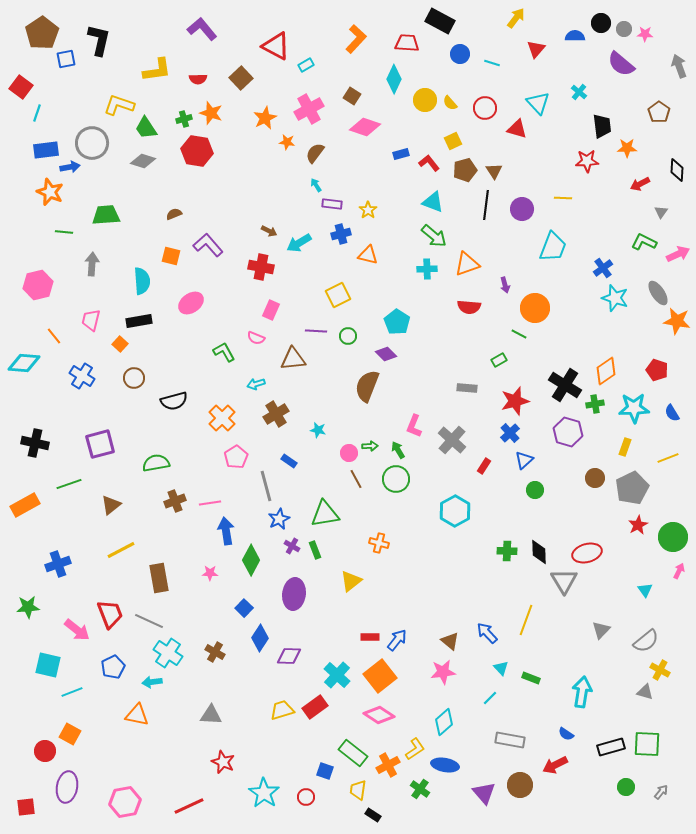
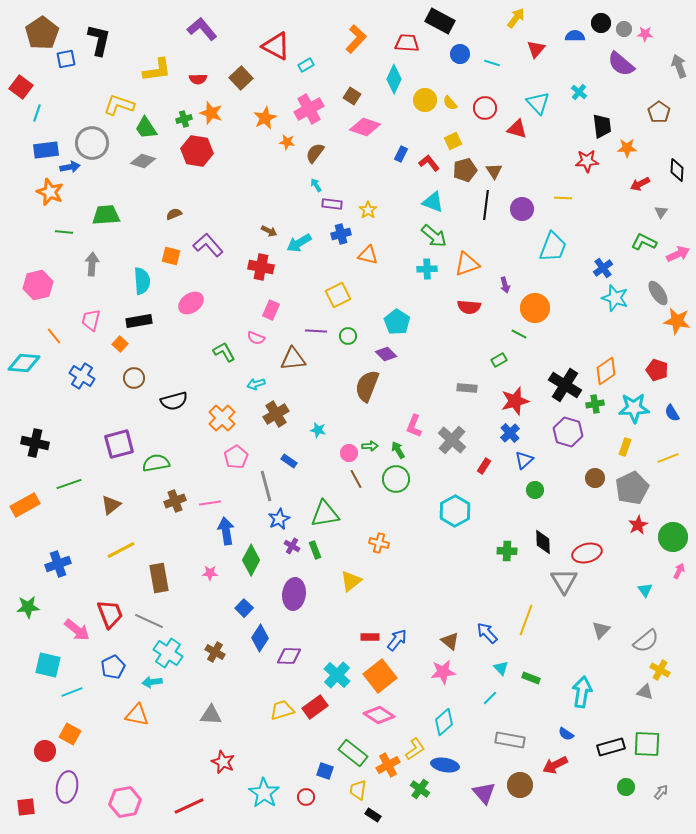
blue rectangle at (401, 154): rotated 49 degrees counterclockwise
purple square at (100, 444): moved 19 px right
black diamond at (539, 552): moved 4 px right, 10 px up
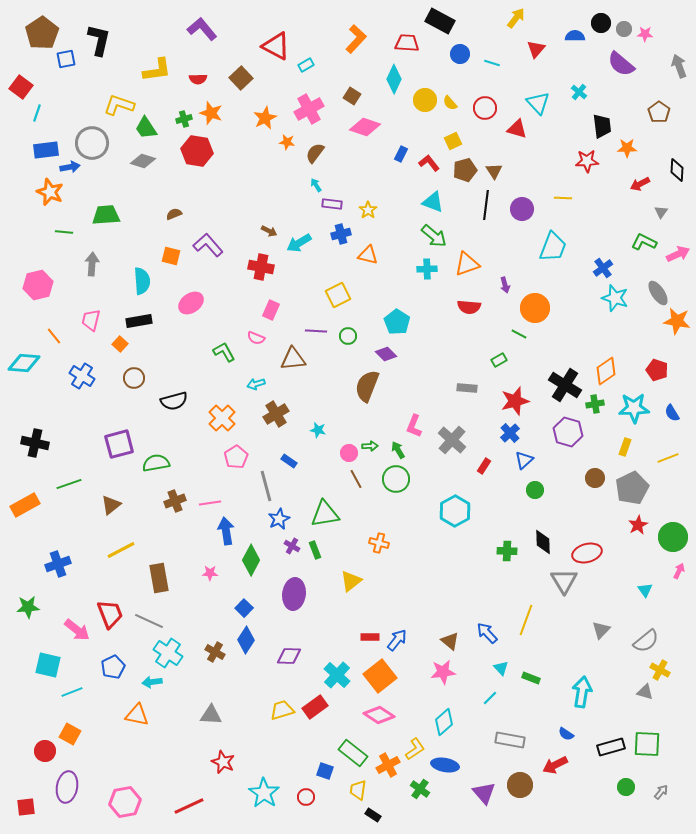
blue diamond at (260, 638): moved 14 px left, 2 px down
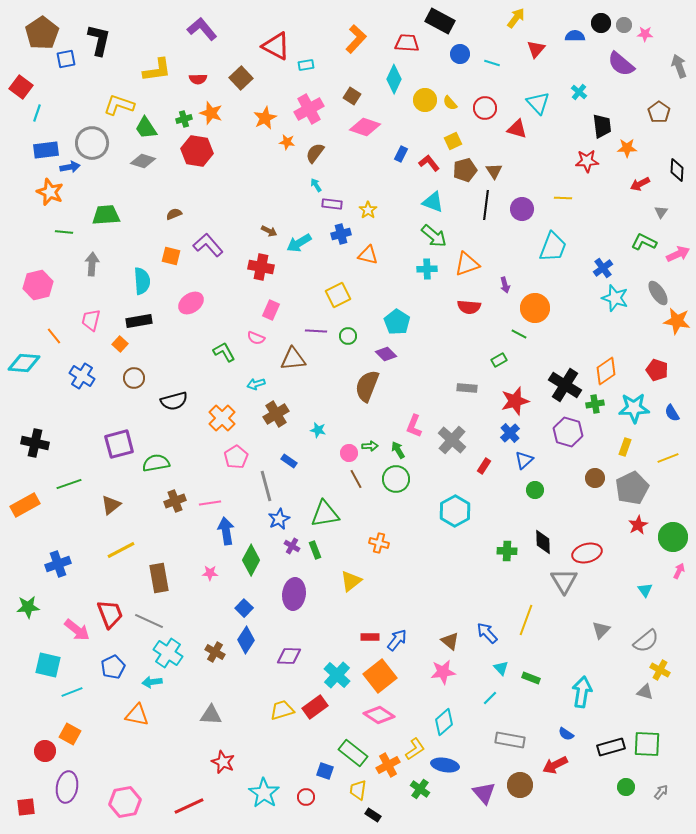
gray circle at (624, 29): moved 4 px up
cyan rectangle at (306, 65): rotated 21 degrees clockwise
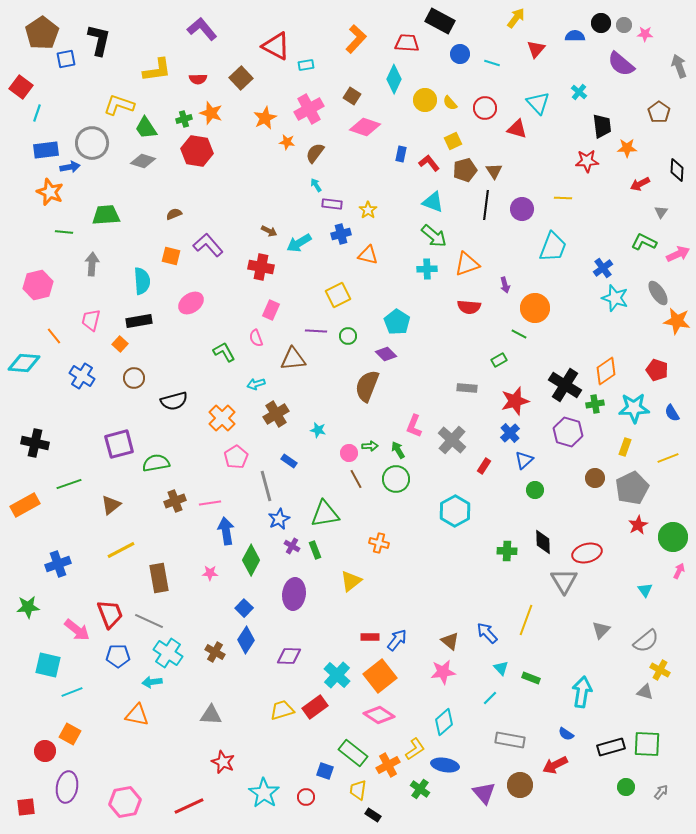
blue rectangle at (401, 154): rotated 14 degrees counterclockwise
pink semicircle at (256, 338): rotated 48 degrees clockwise
blue pentagon at (113, 667): moved 5 px right, 11 px up; rotated 25 degrees clockwise
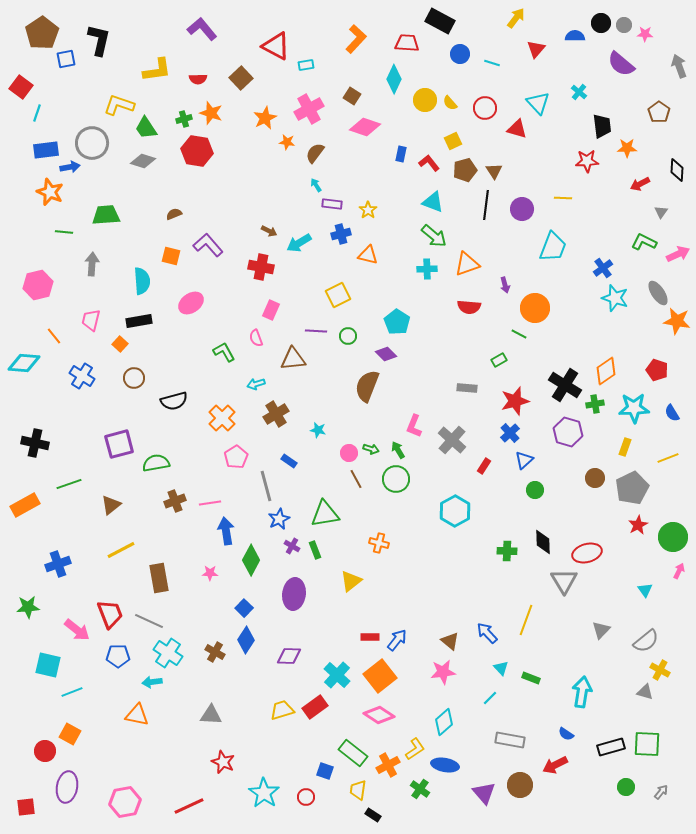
green arrow at (370, 446): moved 1 px right, 3 px down; rotated 21 degrees clockwise
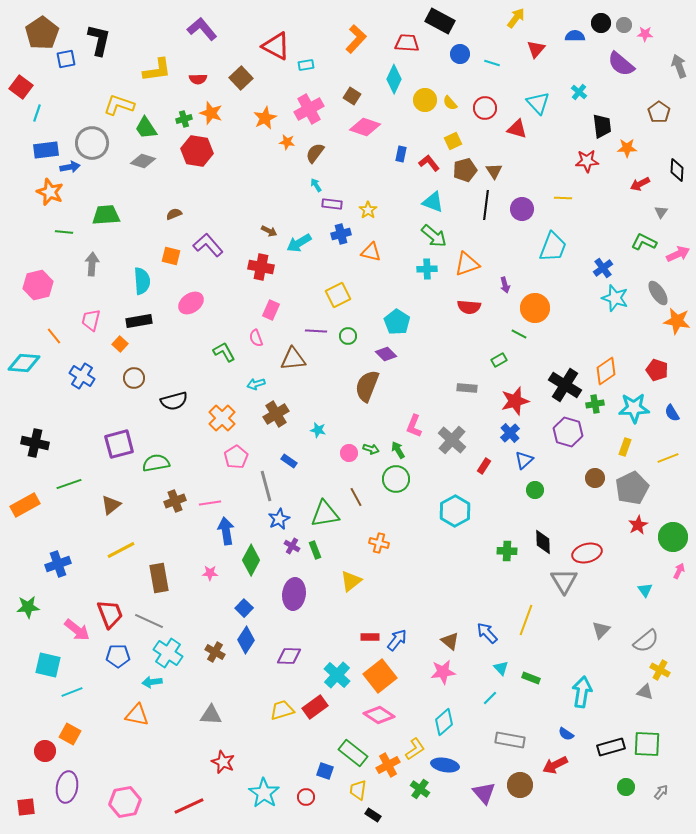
orange triangle at (368, 255): moved 3 px right, 3 px up
brown line at (356, 479): moved 18 px down
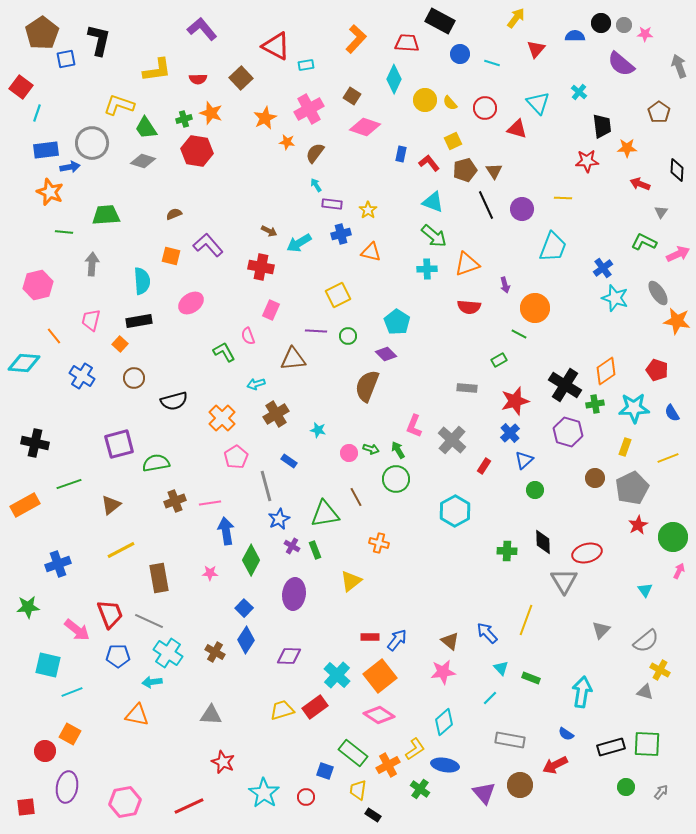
red arrow at (640, 184): rotated 48 degrees clockwise
black line at (486, 205): rotated 32 degrees counterclockwise
pink semicircle at (256, 338): moved 8 px left, 2 px up
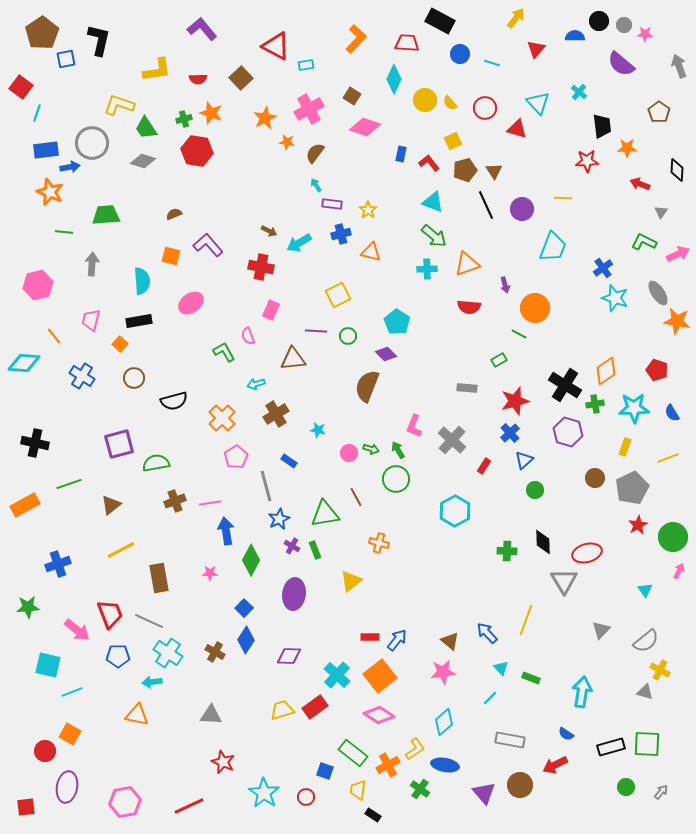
black circle at (601, 23): moved 2 px left, 2 px up
